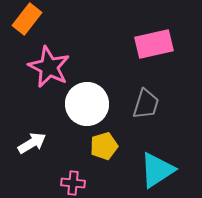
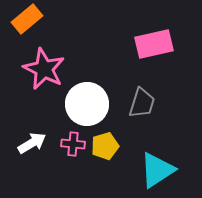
orange rectangle: rotated 12 degrees clockwise
pink star: moved 5 px left, 2 px down
gray trapezoid: moved 4 px left, 1 px up
yellow pentagon: moved 1 px right
pink cross: moved 39 px up
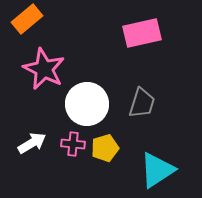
pink rectangle: moved 12 px left, 11 px up
yellow pentagon: moved 2 px down
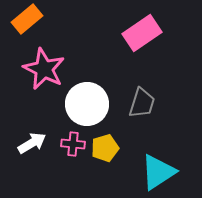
pink rectangle: rotated 21 degrees counterclockwise
cyan triangle: moved 1 px right, 2 px down
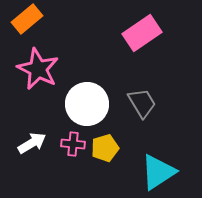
pink star: moved 6 px left
gray trapezoid: rotated 48 degrees counterclockwise
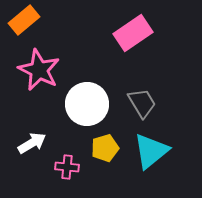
orange rectangle: moved 3 px left, 1 px down
pink rectangle: moved 9 px left
pink star: moved 1 px right, 1 px down
pink cross: moved 6 px left, 23 px down
cyan triangle: moved 7 px left, 21 px up; rotated 6 degrees counterclockwise
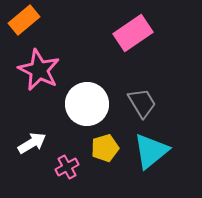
pink cross: rotated 35 degrees counterclockwise
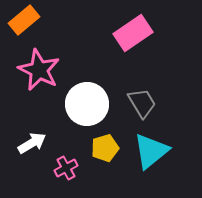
pink cross: moved 1 px left, 1 px down
